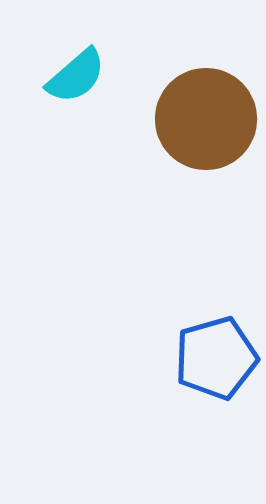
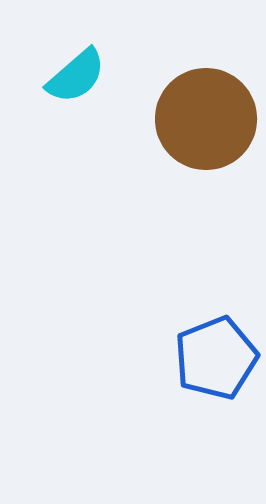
blue pentagon: rotated 6 degrees counterclockwise
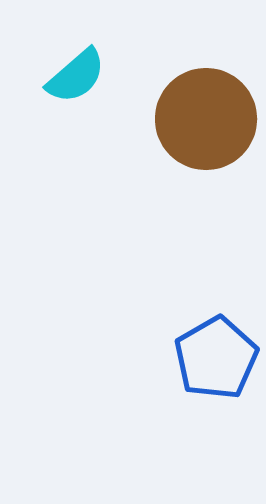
blue pentagon: rotated 8 degrees counterclockwise
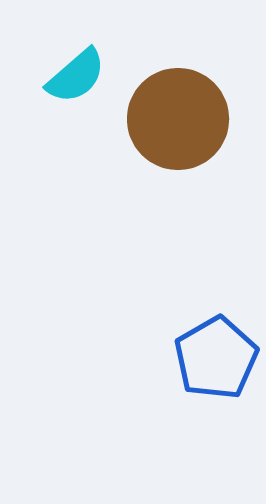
brown circle: moved 28 px left
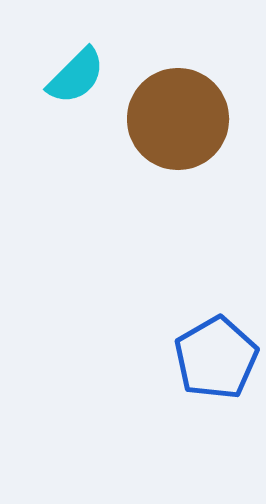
cyan semicircle: rotated 4 degrees counterclockwise
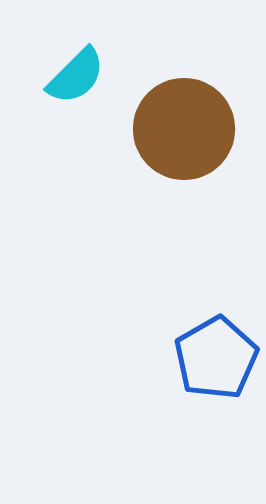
brown circle: moved 6 px right, 10 px down
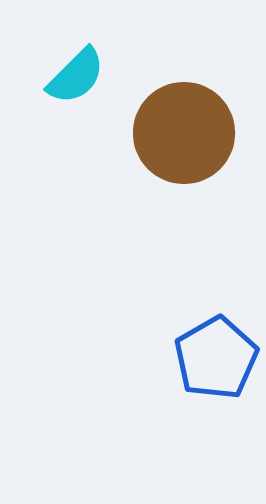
brown circle: moved 4 px down
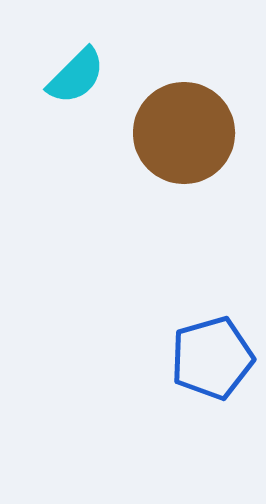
blue pentagon: moved 4 px left; rotated 14 degrees clockwise
